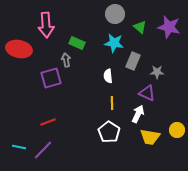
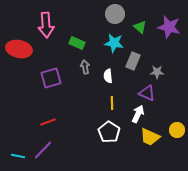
gray arrow: moved 19 px right, 7 px down
yellow trapezoid: rotated 15 degrees clockwise
cyan line: moved 1 px left, 9 px down
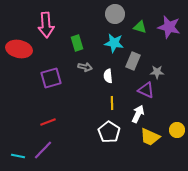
green triangle: rotated 24 degrees counterclockwise
green rectangle: rotated 49 degrees clockwise
gray arrow: rotated 112 degrees clockwise
purple triangle: moved 1 px left, 3 px up
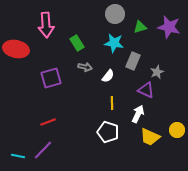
green triangle: rotated 32 degrees counterclockwise
green rectangle: rotated 14 degrees counterclockwise
red ellipse: moved 3 px left
gray star: rotated 24 degrees counterclockwise
white semicircle: rotated 136 degrees counterclockwise
white pentagon: moved 1 px left; rotated 15 degrees counterclockwise
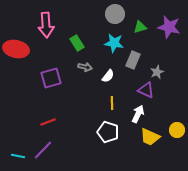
gray rectangle: moved 1 px up
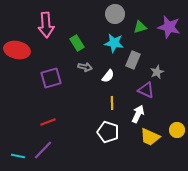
red ellipse: moved 1 px right, 1 px down
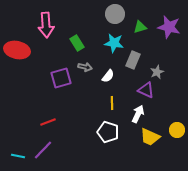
purple square: moved 10 px right
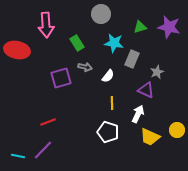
gray circle: moved 14 px left
gray rectangle: moved 1 px left, 1 px up
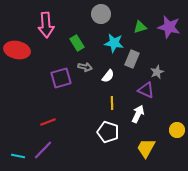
yellow trapezoid: moved 4 px left, 11 px down; rotated 95 degrees clockwise
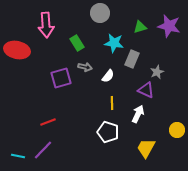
gray circle: moved 1 px left, 1 px up
purple star: moved 1 px up
